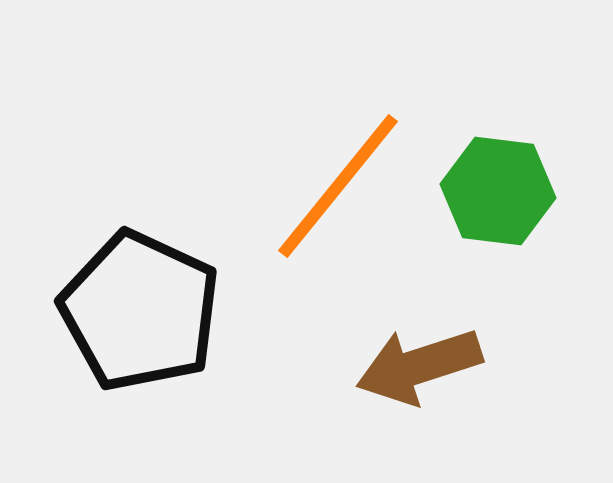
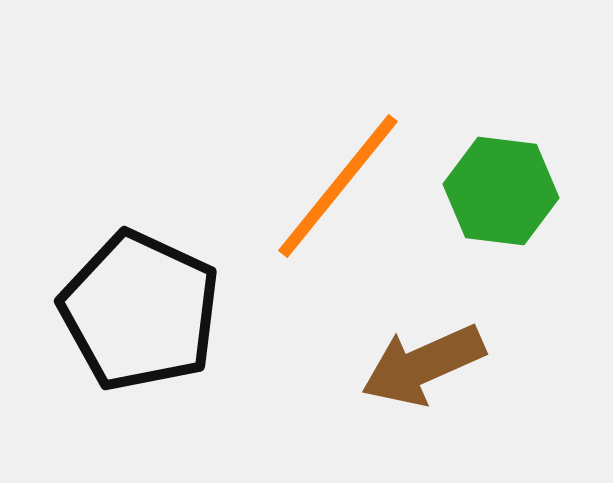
green hexagon: moved 3 px right
brown arrow: moved 4 px right, 1 px up; rotated 6 degrees counterclockwise
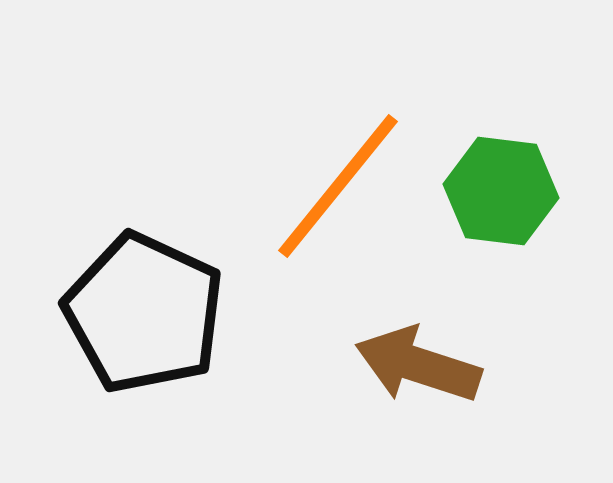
black pentagon: moved 4 px right, 2 px down
brown arrow: moved 5 px left; rotated 42 degrees clockwise
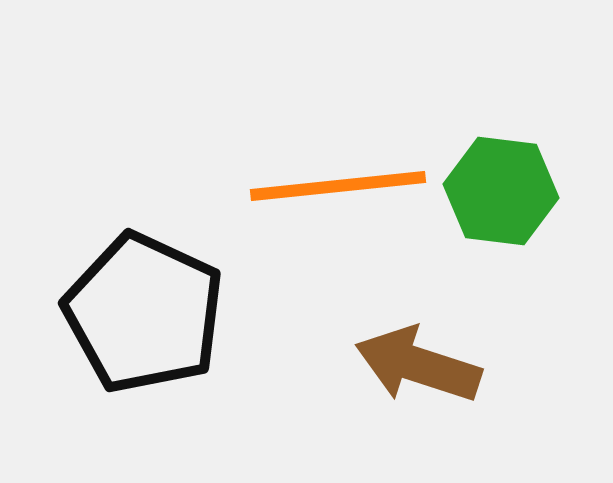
orange line: rotated 45 degrees clockwise
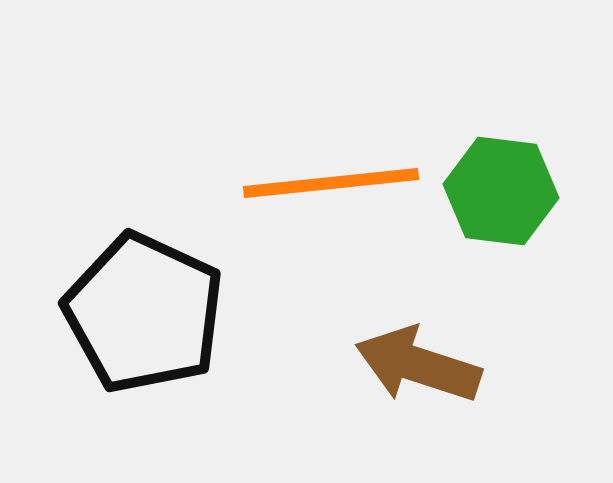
orange line: moved 7 px left, 3 px up
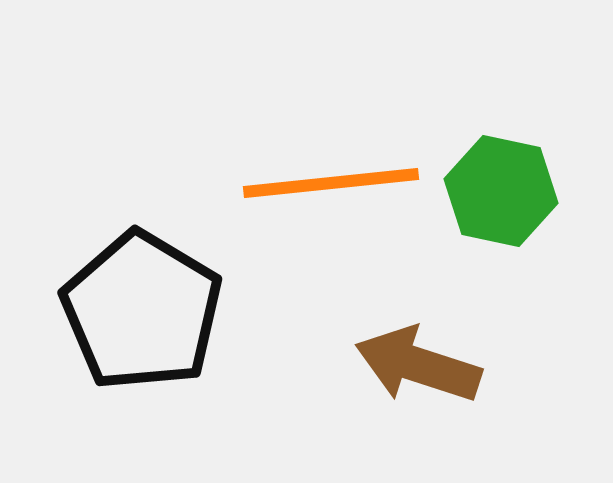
green hexagon: rotated 5 degrees clockwise
black pentagon: moved 2 px left, 2 px up; rotated 6 degrees clockwise
